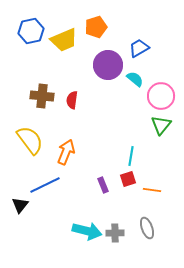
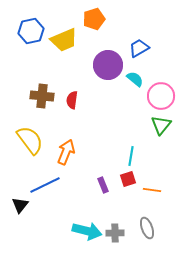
orange pentagon: moved 2 px left, 8 px up
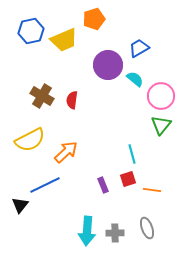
brown cross: rotated 25 degrees clockwise
yellow semicircle: rotated 100 degrees clockwise
orange arrow: rotated 25 degrees clockwise
cyan line: moved 1 px right, 2 px up; rotated 24 degrees counterclockwise
cyan arrow: rotated 80 degrees clockwise
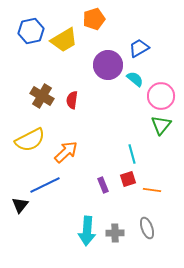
yellow trapezoid: rotated 8 degrees counterclockwise
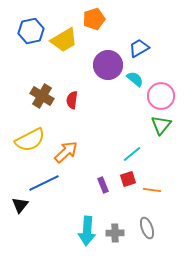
cyan line: rotated 66 degrees clockwise
blue line: moved 1 px left, 2 px up
